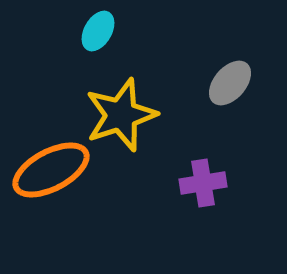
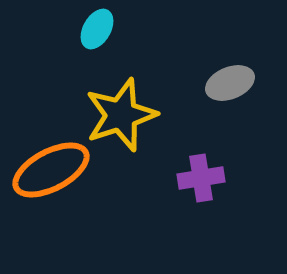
cyan ellipse: moved 1 px left, 2 px up
gray ellipse: rotated 27 degrees clockwise
purple cross: moved 2 px left, 5 px up
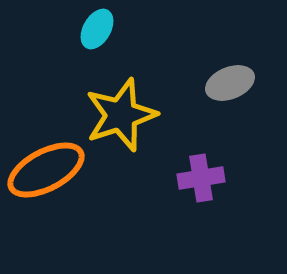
orange ellipse: moved 5 px left
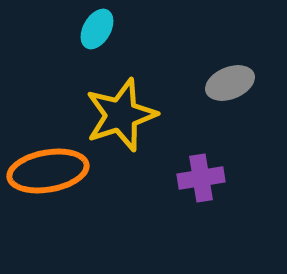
orange ellipse: moved 2 px right, 1 px down; rotated 18 degrees clockwise
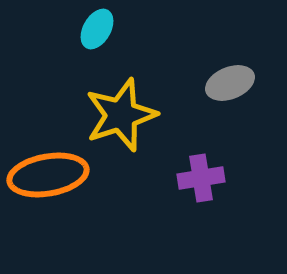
orange ellipse: moved 4 px down
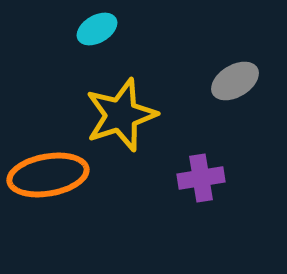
cyan ellipse: rotated 30 degrees clockwise
gray ellipse: moved 5 px right, 2 px up; rotated 9 degrees counterclockwise
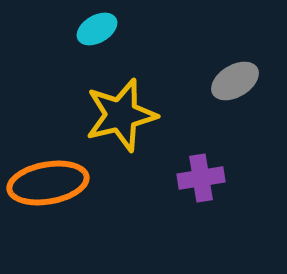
yellow star: rotated 4 degrees clockwise
orange ellipse: moved 8 px down
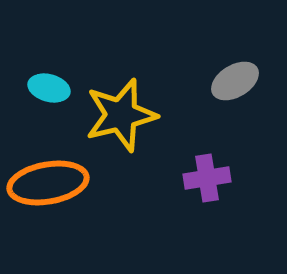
cyan ellipse: moved 48 px left, 59 px down; rotated 45 degrees clockwise
purple cross: moved 6 px right
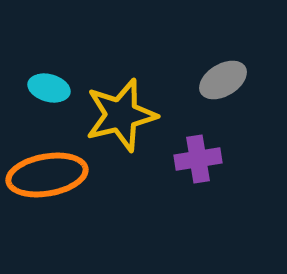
gray ellipse: moved 12 px left, 1 px up
purple cross: moved 9 px left, 19 px up
orange ellipse: moved 1 px left, 8 px up
